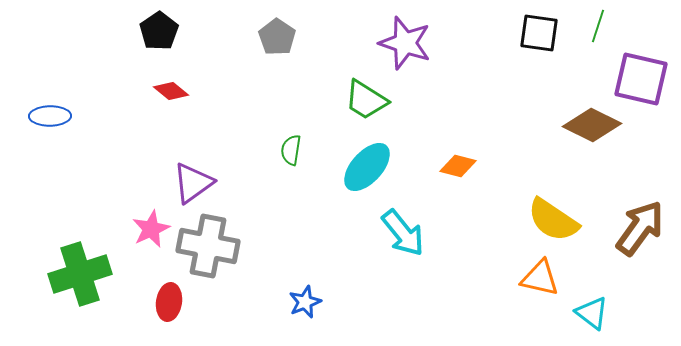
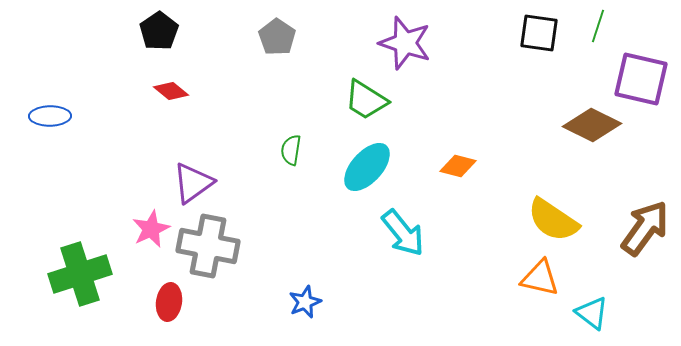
brown arrow: moved 5 px right
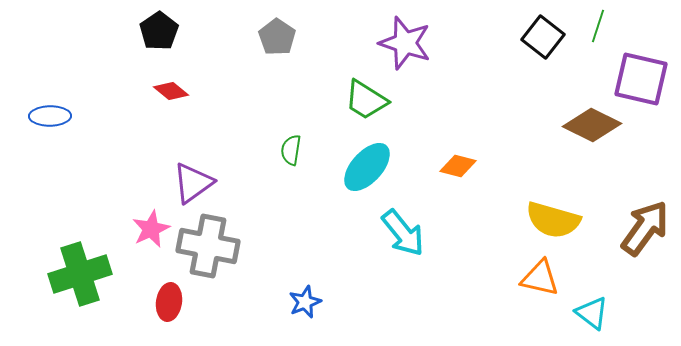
black square: moved 4 px right, 4 px down; rotated 30 degrees clockwise
yellow semicircle: rotated 18 degrees counterclockwise
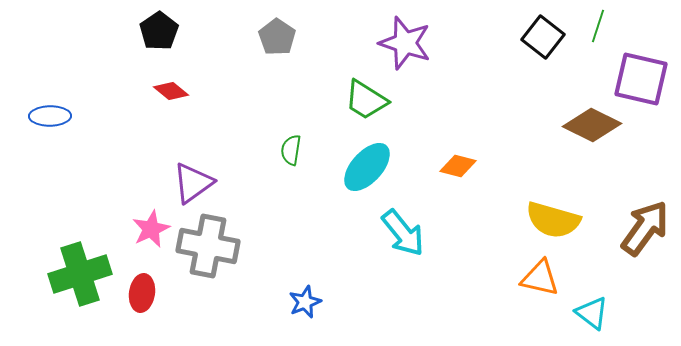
red ellipse: moved 27 px left, 9 px up
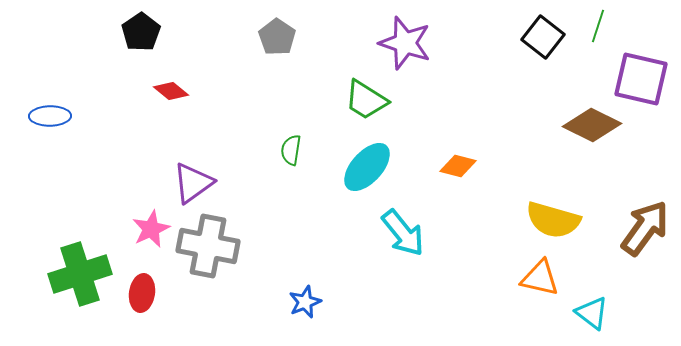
black pentagon: moved 18 px left, 1 px down
